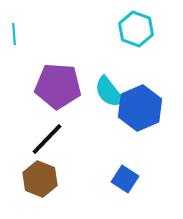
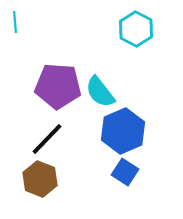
cyan hexagon: rotated 8 degrees clockwise
cyan line: moved 1 px right, 12 px up
cyan semicircle: moved 9 px left
blue hexagon: moved 17 px left, 23 px down
blue square: moved 7 px up
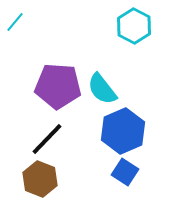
cyan line: rotated 45 degrees clockwise
cyan hexagon: moved 2 px left, 3 px up
cyan semicircle: moved 2 px right, 3 px up
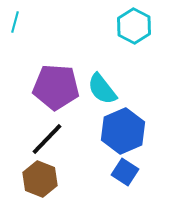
cyan line: rotated 25 degrees counterclockwise
purple pentagon: moved 2 px left, 1 px down
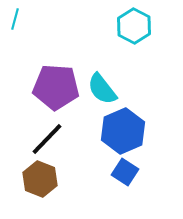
cyan line: moved 3 px up
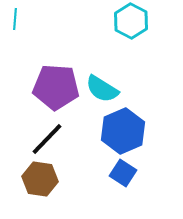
cyan line: rotated 10 degrees counterclockwise
cyan hexagon: moved 3 px left, 5 px up
cyan semicircle: rotated 20 degrees counterclockwise
blue square: moved 2 px left, 1 px down
brown hexagon: rotated 12 degrees counterclockwise
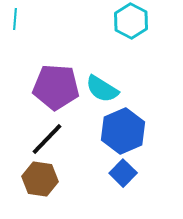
blue square: rotated 12 degrees clockwise
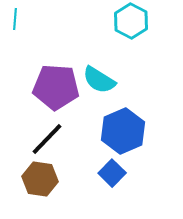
cyan semicircle: moved 3 px left, 9 px up
blue square: moved 11 px left
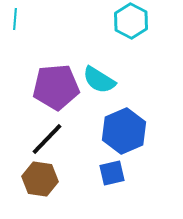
purple pentagon: rotated 9 degrees counterclockwise
blue hexagon: moved 1 px right
blue square: rotated 32 degrees clockwise
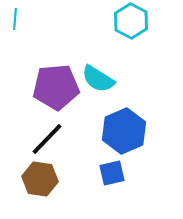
cyan semicircle: moved 1 px left, 1 px up
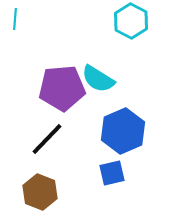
purple pentagon: moved 6 px right, 1 px down
blue hexagon: moved 1 px left
brown hexagon: moved 13 px down; rotated 12 degrees clockwise
